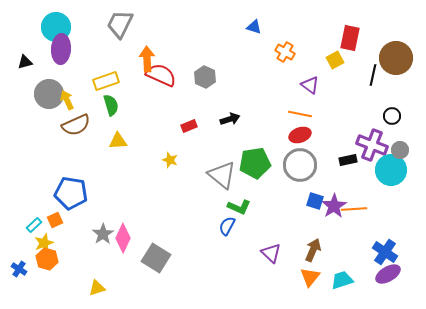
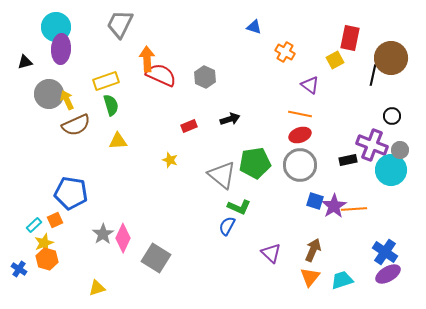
brown circle at (396, 58): moved 5 px left
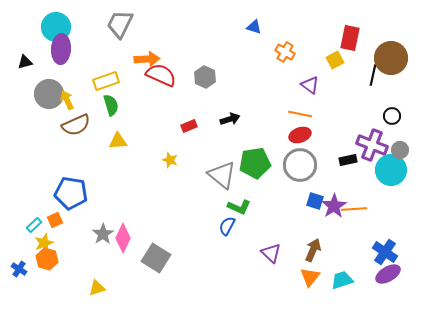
orange arrow at (147, 59): rotated 90 degrees clockwise
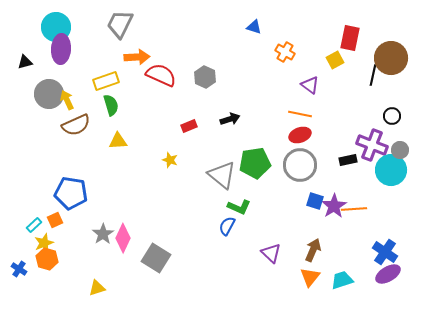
orange arrow at (147, 59): moved 10 px left, 2 px up
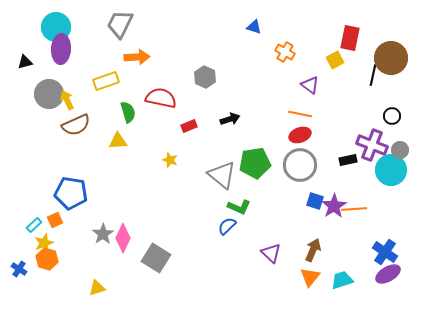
red semicircle at (161, 75): moved 23 px down; rotated 12 degrees counterclockwise
green semicircle at (111, 105): moved 17 px right, 7 px down
blue semicircle at (227, 226): rotated 18 degrees clockwise
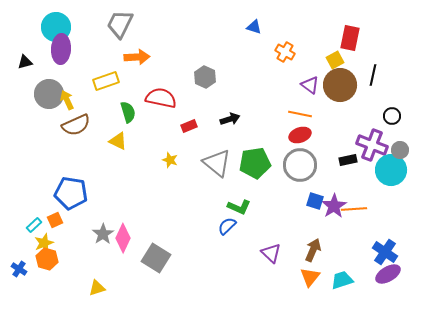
brown circle at (391, 58): moved 51 px left, 27 px down
yellow triangle at (118, 141): rotated 30 degrees clockwise
gray triangle at (222, 175): moved 5 px left, 12 px up
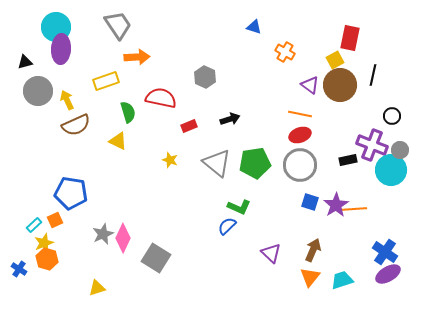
gray trapezoid at (120, 24): moved 2 px left, 1 px down; rotated 120 degrees clockwise
gray circle at (49, 94): moved 11 px left, 3 px up
blue square at (315, 201): moved 5 px left, 1 px down
purple star at (334, 206): moved 2 px right, 1 px up
gray star at (103, 234): rotated 10 degrees clockwise
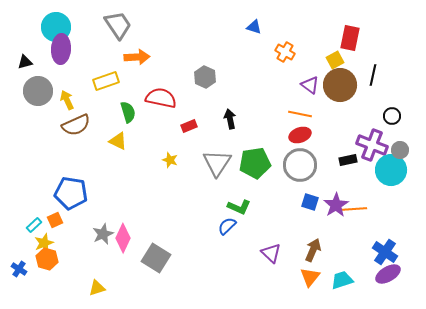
black arrow at (230, 119): rotated 84 degrees counterclockwise
gray triangle at (217, 163): rotated 24 degrees clockwise
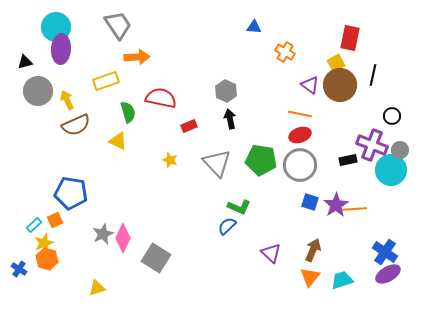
blue triangle at (254, 27): rotated 14 degrees counterclockwise
yellow square at (335, 60): moved 1 px right, 3 px down
gray hexagon at (205, 77): moved 21 px right, 14 px down
gray triangle at (217, 163): rotated 16 degrees counterclockwise
green pentagon at (255, 163): moved 6 px right, 3 px up; rotated 16 degrees clockwise
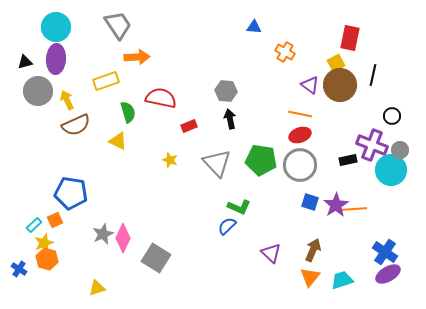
purple ellipse at (61, 49): moved 5 px left, 10 px down
gray hexagon at (226, 91): rotated 20 degrees counterclockwise
